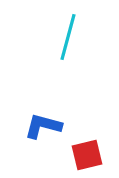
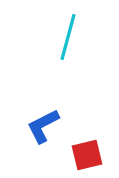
blue L-shape: rotated 42 degrees counterclockwise
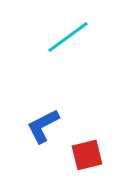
cyan line: rotated 39 degrees clockwise
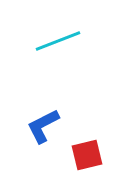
cyan line: moved 10 px left, 4 px down; rotated 15 degrees clockwise
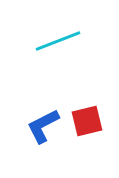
red square: moved 34 px up
